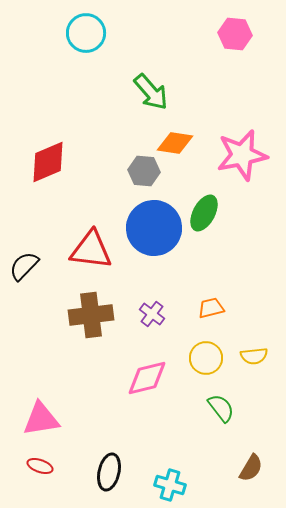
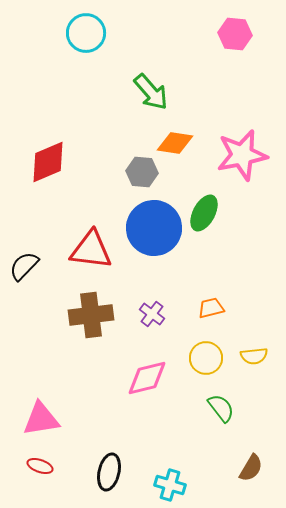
gray hexagon: moved 2 px left, 1 px down
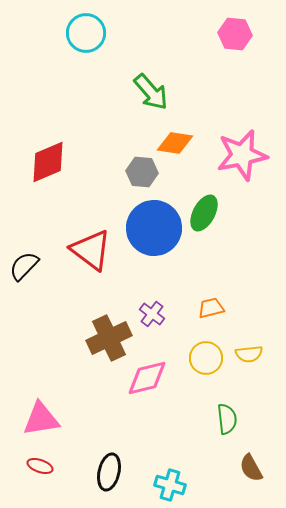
red triangle: rotated 30 degrees clockwise
brown cross: moved 18 px right, 23 px down; rotated 18 degrees counterclockwise
yellow semicircle: moved 5 px left, 2 px up
green semicircle: moved 6 px right, 11 px down; rotated 32 degrees clockwise
brown semicircle: rotated 120 degrees clockwise
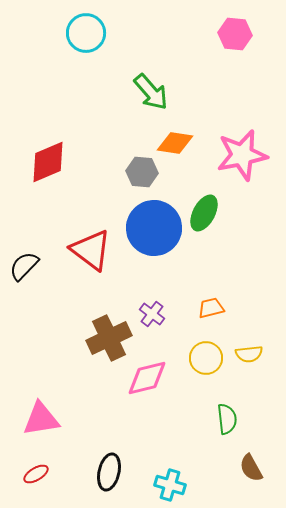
red ellipse: moved 4 px left, 8 px down; rotated 50 degrees counterclockwise
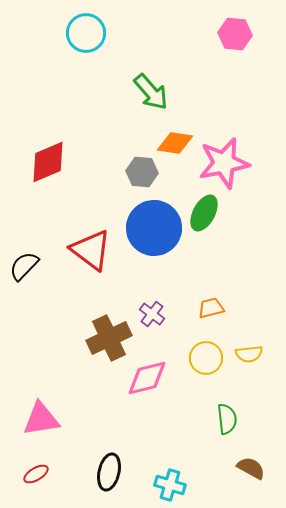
pink star: moved 18 px left, 8 px down
brown semicircle: rotated 148 degrees clockwise
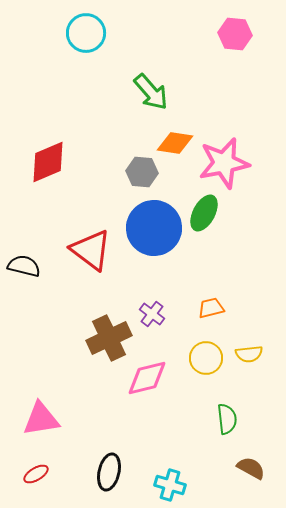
black semicircle: rotated 60 degrees clockwise
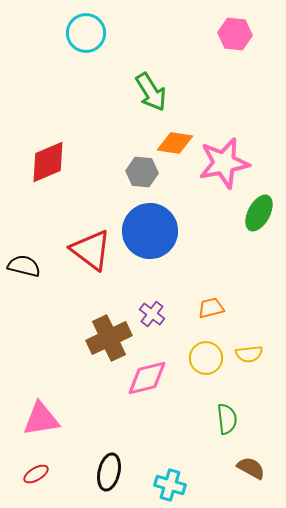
green arrow: rotated 9 degrees clockwise
green ellipse: moved 55 px right
blue circle: moved 4 px left, 3 px down
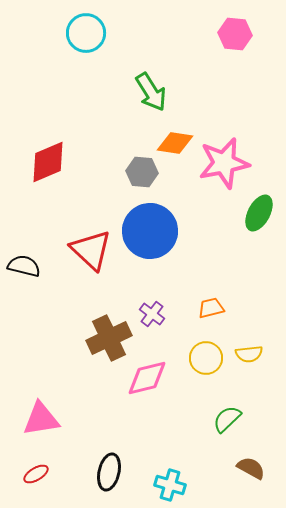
red triangle: rotated 6 degrees clockwise
green semicircle: rotated 128 degrees counterclockwise
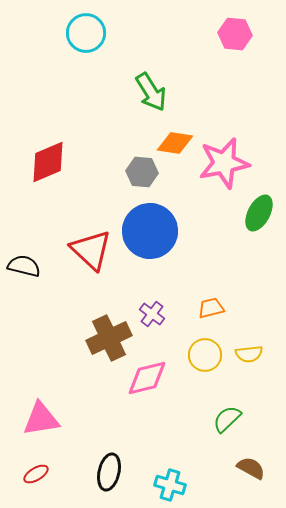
yellow circle: moved 1 px left, 3 px up
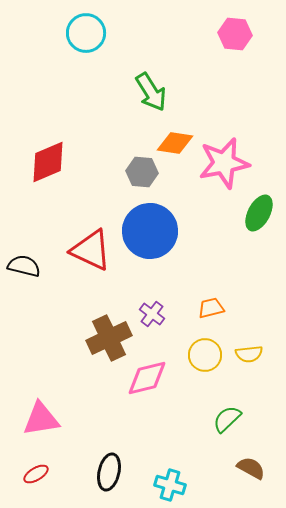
red triangle: rotated 18 degrees counterclockwise
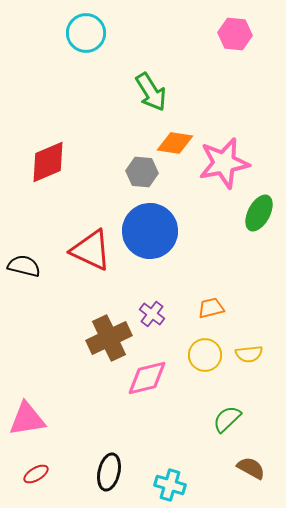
pink triangle: moved 14 px left
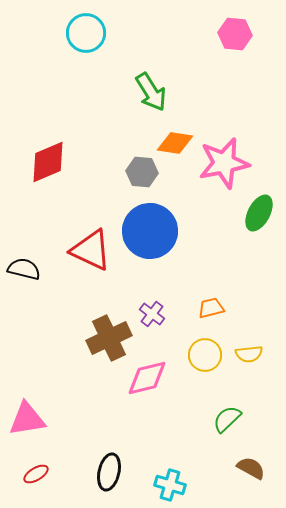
black semicircle: moved 3 px down
